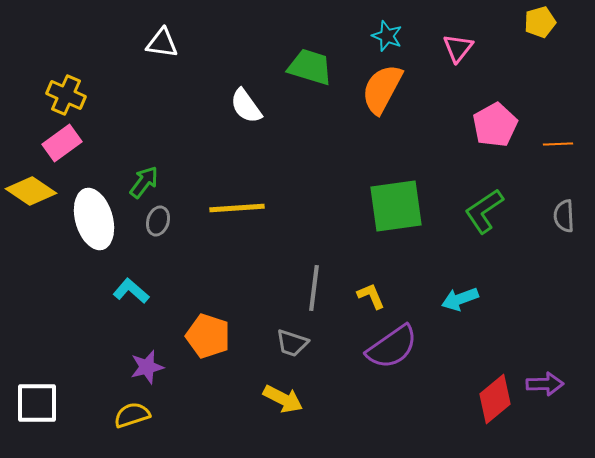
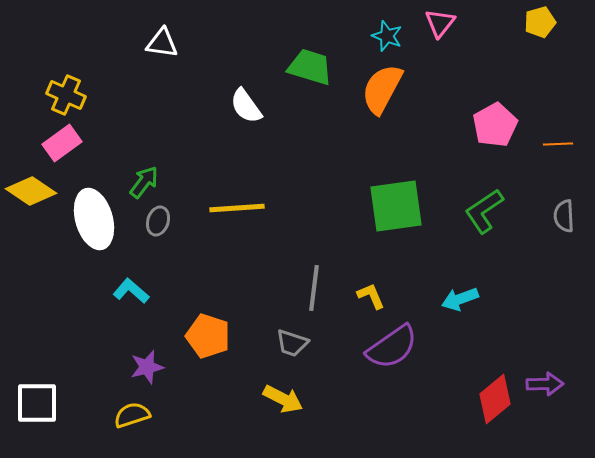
pink triangle: moved 18 px left, 25 px up
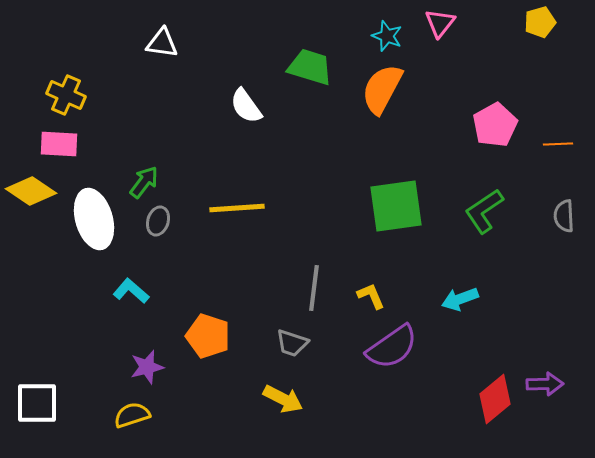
pink rectangle: moved 3 px left, 1 px down; rotated 39 degrees clockwise
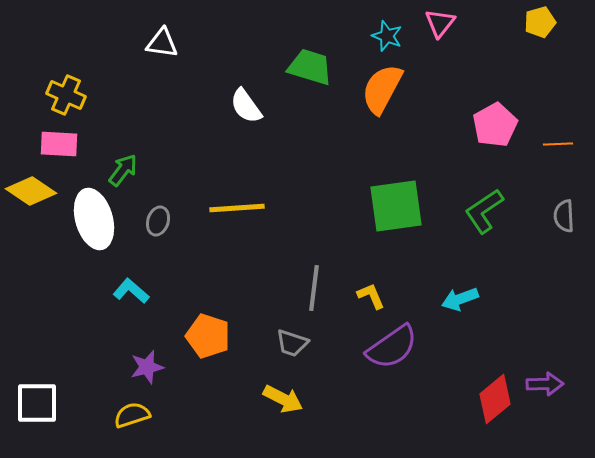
green arrow: moved 21 px left, 12 px up
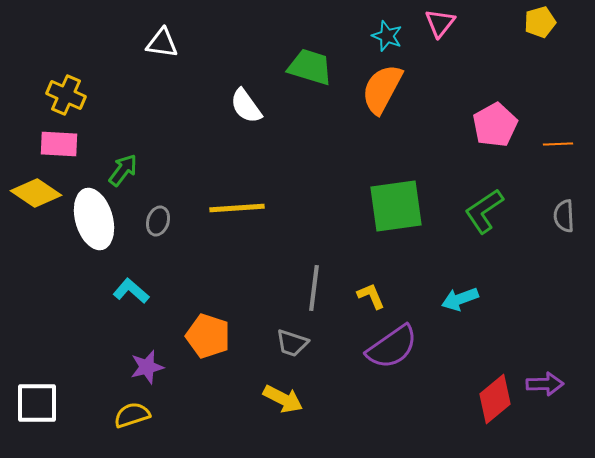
yellow diamond: moved 5 px right, 2 px down
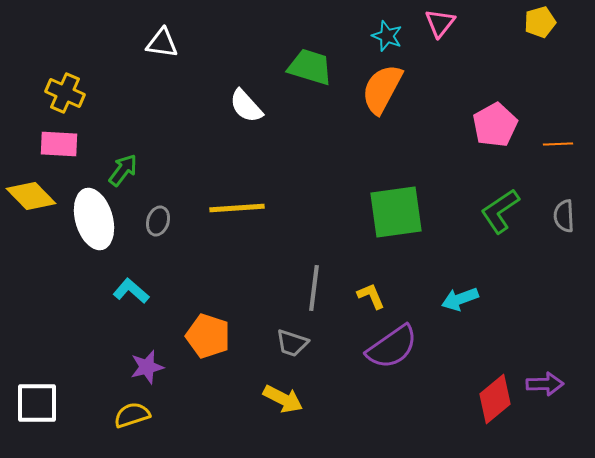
yellow cross: moved 1 px left, 2 px up
white semicircle: rotated 6 degrees counterclockwise
yellow diamond: moved 5 px left, 3 px down; rotated 12 degrees clockwise
green square: moved 6 px down
green L-shape: moved 16 px right
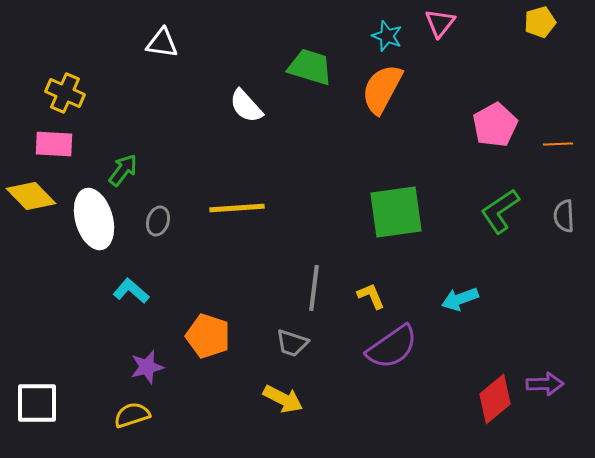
pink rectangle: moved 5 px left
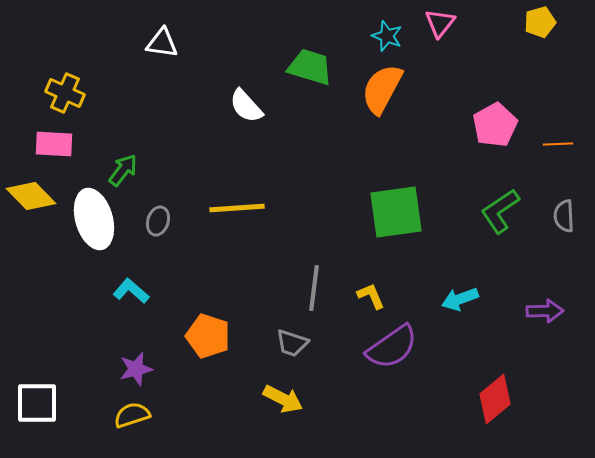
purple star: moved 11 px left, 2 px down
purple arrow: moved 73 px up
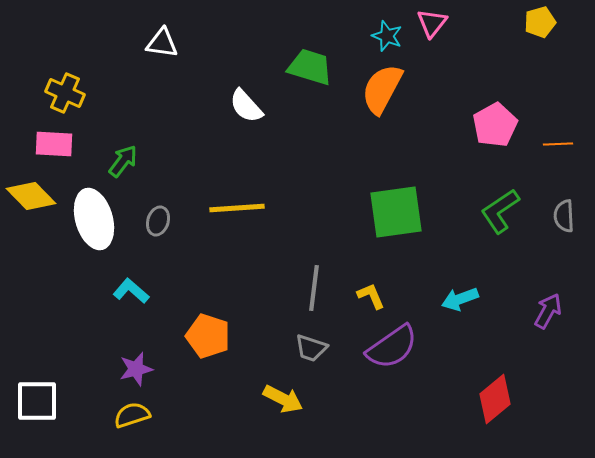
pink triangle: moved 8 px left
green arrow: moved 9 px up
purple arrow: moved 3 px right; rotated 60 degrees counterclockwise
gray trapezoid: moved 19 px right, 5 px down
white square: moved 2 px up
